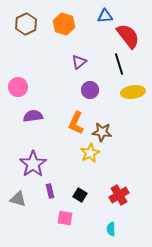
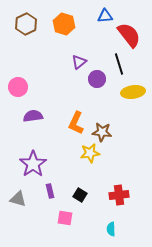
red semicircle: moved 1 px right, 1 px up
purple circle: moved 7 px right, 11 px up
yellow star: rotated 18 degrees clockwise
red cross: rotated 24 degrees clockwise
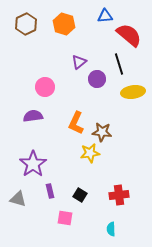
red semicircle: rotated 12 degrees counterclockwise
pink circle: moved 27 px right
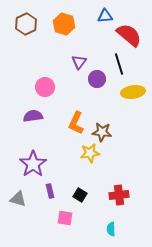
purple triangle: rotated 14 degrees counterclockwise
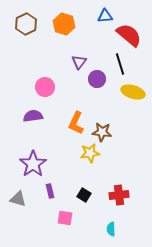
black line: moved 1 px right
yellow ellipse: rotated 25 degrees clockwise
black square: moved 4 px right
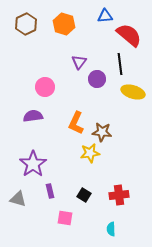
black line: rotated 10 degrees clockwise
